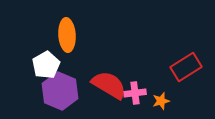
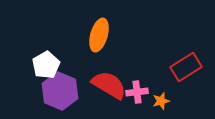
orange ellipse: moved 32 px right; rotated 20 degrees clockwise
pink cross: moved 2 px right, 1 px up
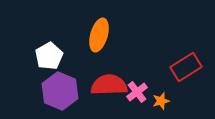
white pentagon: moved 3 px right, 9 px up
red semicircle: rotated 33 degrees counterclockwise
pink cross: rotated 30 degrees counterclockwise
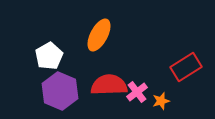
orange ellipse: rotated 12 degrees clockwise
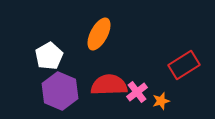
orange ellipse: moved 1 px up
red rectangle: moved 2 px left, 2 px up
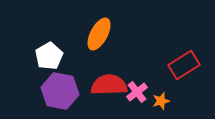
purple hexagon: rotated 12 degrees counterclockwise
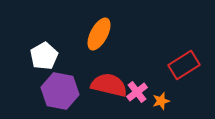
white pentagon: moved 5 px left
red semicircle: rotated 15 degrees clockwise
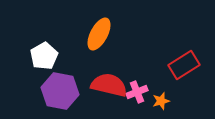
pink cross: rotated 15 degrees clockwise
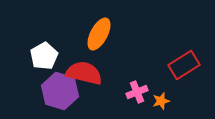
red semicircle: moved 25 px left, 12 px up
purple hexagon: rotated 6 degrees clockwise
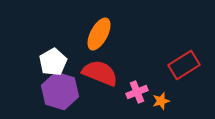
white pentagon: moved 9 px right, 6 px down
red semicircle: moved 16 px right; rotated 9 degrees clockwise
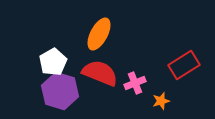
pink cross: moved 2 px left, 9 px up
